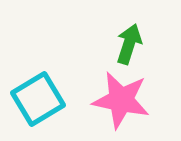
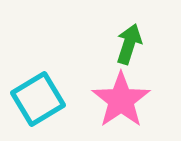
pink star: rotated 26 degrees clockwise
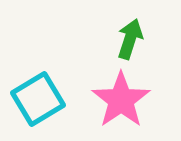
green arrow: moved 1 px right, 5 px up
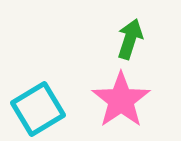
cyan square: moved 10 px down
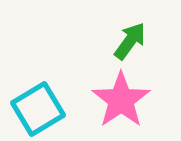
green arrow: moved 2 px down; rotated 18 degrees clockwise
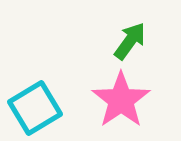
cyan square: moved 3 px left, 1 px up
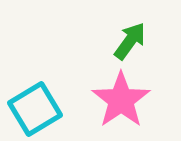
cyan square: moved 1 px down
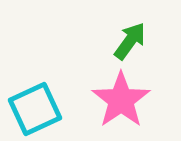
cyan square: rotated 6 degrees clockwise
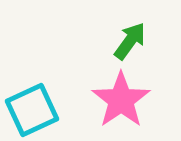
cyan square: moved 3 px left, 1 px down
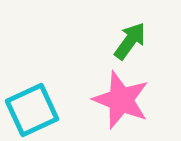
pink star: rotated 16 degrees counterclockwise
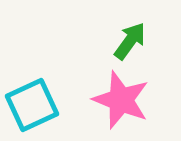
cyan square: moved 5 px up
